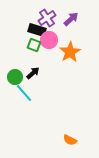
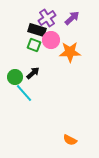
purple arrow: moved 1 px right, 1 px up
pink circle: moved 2 px right
orange star: rotated 30 degrees clockwise
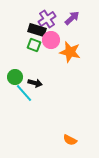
purple cross: moved 1 px down
orange star: rotated 15 degrees clockwise
black arrow: moved 2 px right, 10 px down; rotated 56 degrees clockwise
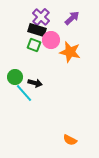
purple cross: moved 6 px left, 2 px up; rotated 12 degrees counterclockwise
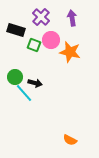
purple arrow: rotated 56 degrees counterclockwise
black rectangle: moved 21 px left
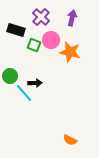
purple arrow: rotated 21 degrees clockwise
green circle: moved 5 px left, 1 px up
black arrow: rotated 16 degrees counterclockwise
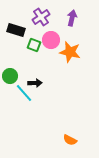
purple cross: rotated 12 degrees clockwise
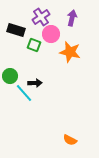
pink circle: moved 6 px up
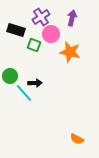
orange semicircle: moved 7 px right, 1 px up
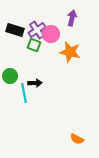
purple cross: moved 4 px left, 13 px down
black rectangle: moved 1 px left
cyan line: rotated 30 degrees clockwise
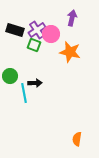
orange semicircle: rotated 72 degrees clockwise
